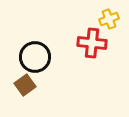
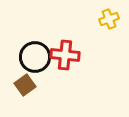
red cross: moved 27 px left, 12 px down
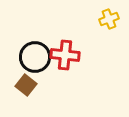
brown square: moved 1 px right; rotated 15 degrees counterclockwise
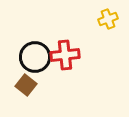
yellow cross: moved 1 px left
red cross: rotated 12 degrees counterclockwise
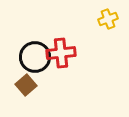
red cross: moved 4 px left, 2 px up
brown square: rotated 10 degrees clockwise
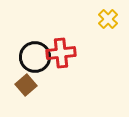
yellow cross: rotated 24 degrees counterclockwise
